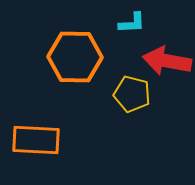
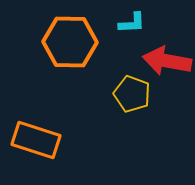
orange hexagon: moved 5 px left, 15 px up
yellow pentagon: rotated 6 degrees clockwise
orange rectangle: rotated 15 degrees clockwise
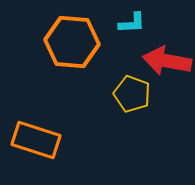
orange hexagon: moved 2 px right; rotated 4 degrees clockwise
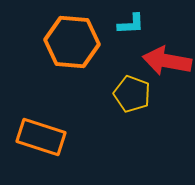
cyan L-shape: moved 1 px left, 1 px down
orange rectangle: moved 5 px right, 3 px up
